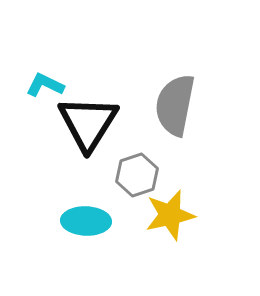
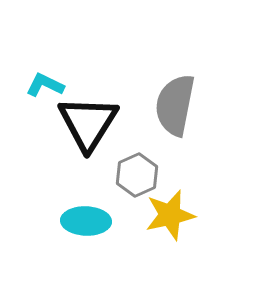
gray hexagon: rotated 6 degrees counterclockwise
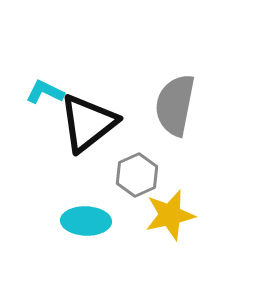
cyan L-shape: moved 7 px down
black triangle: rotated 20 degrees clockwise
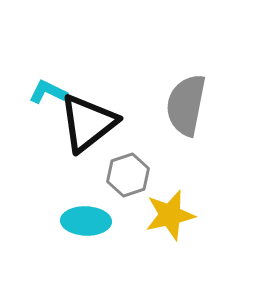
cyan L-shape: moved 3 px right
gray semicircle: moved 11 px right
gray hexagon: moved 9 px left; rotated 6 degrees clockwise
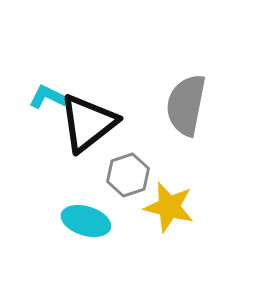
cyan L-shape: moved 5 px down
yellow star: moved 1 px left, 8 px up; rotated 27 degrees clockwise
cyan ellipse: rotated 15 degrees clockwise
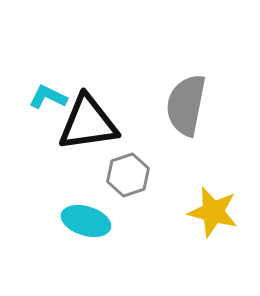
black triangle: rotated 30 degrees clockwise
yellow star: moved 44 px right, 5 px down
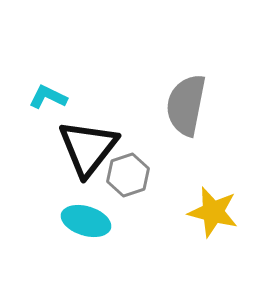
black triangle: moved 25 px down; rotated 44 degrees counterclockwise
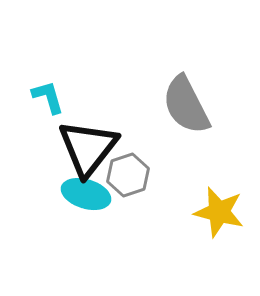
cyan L-shape: rotated 48 degrees clockwise
gray semicircle: rotated 38 degrees counterclockwise
yellow star: moved 6 px right
cyan ellipse: moved 27 px up
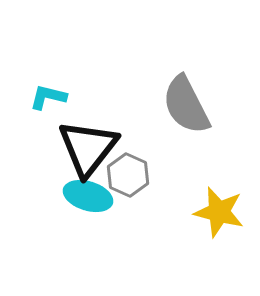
cyan L-shape: rotated 60 degrees counterclockwise
gray hexagon: rotated 18 degrees counterclockwise
cyan ellipse: moved 2 px right, 2 px down
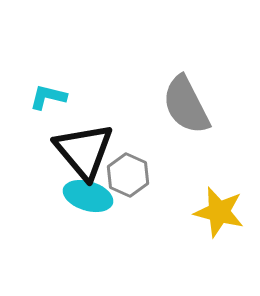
black triangle: moved 4 px left, 3 px down; rotated 18 degrees counterclockwise
